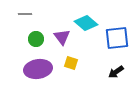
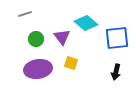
gray line: rotated 16 degrees counterclockwise
black arrow: rotated 42 degrees counterclockwise
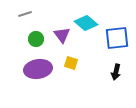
purple triangle: moved 2 px up
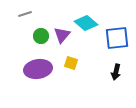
purple triangle: rotated 18 degrees clockwise
green circle: moved 5 px right, 3 px up
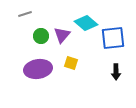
blue square: moved 4 px left
black arrow: rotated 14 degrees counterclockwise
